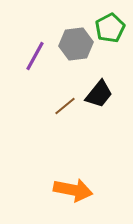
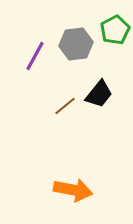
green pentagon: moved 5 px right, 2 px down
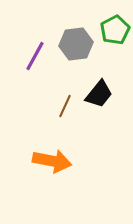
brown line: rotated 25 degrees counterclockwise
orange arrow: moved 21 px left, 29 px up
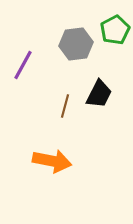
purple line: moved 12 px left, 9 px down
black trapezoid: rotated 12 degrees counterclockwise
brown line: rotated 10 degrees counterclockwise
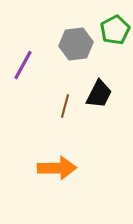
orange arrow: moved 5 px right, 7 px down; rotated 12 degrees counterclockwise
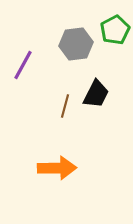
black trapezoid: moved 3 px left
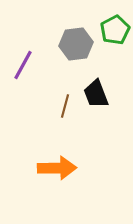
black trapezoid: rotated 132 degrees clockwise
